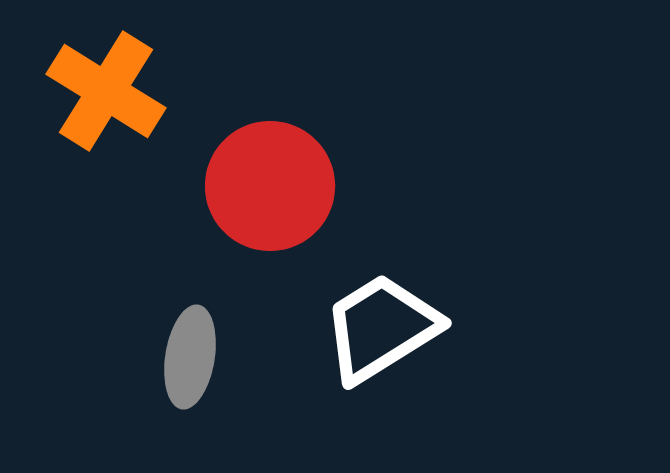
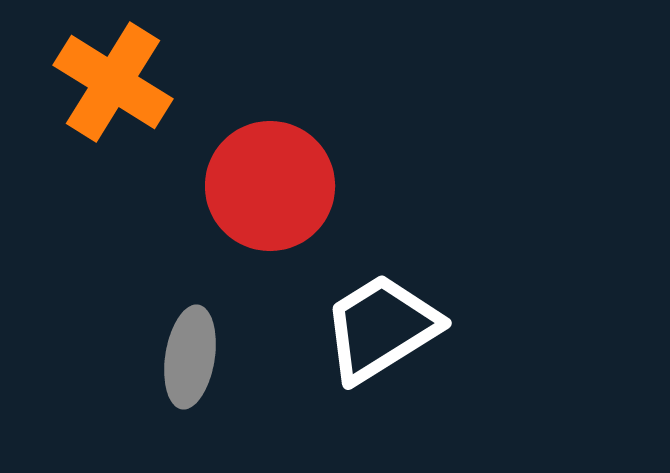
orange cross: moved 7 px right, 9 px up
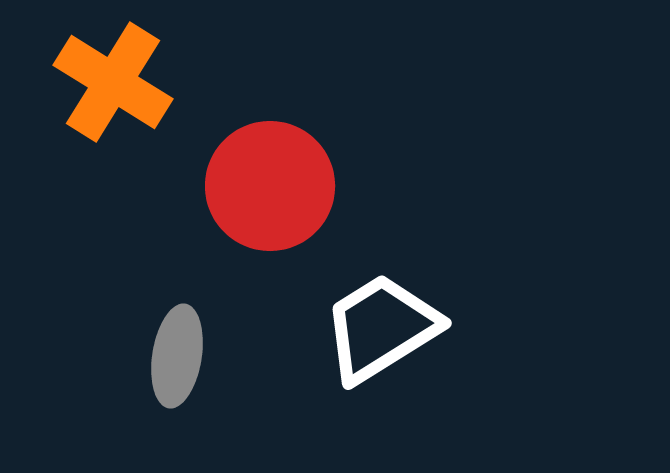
gray ellipse: moved 13 px left, 1 px up
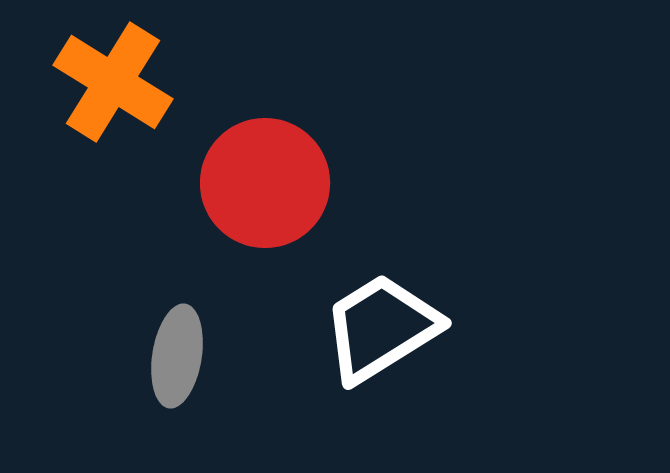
red circle: moved 5 px left, 3 px up
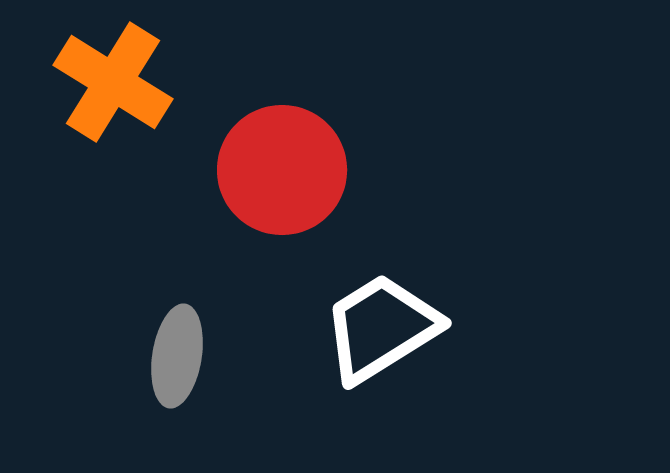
red circle: moved 17 px right, 13 px up
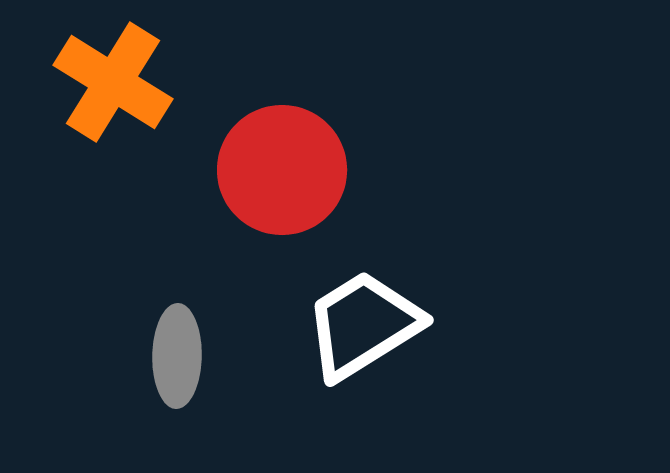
white trapezoid: moved 18 px left, 3 px up
gray ellipse: rotated 8 degrees counterclockwise
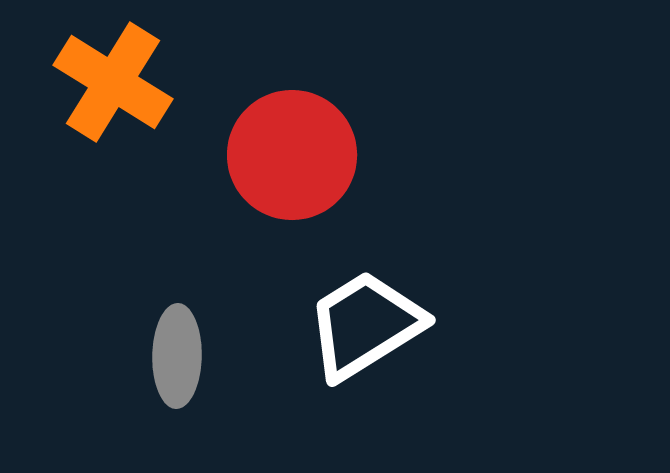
red circle: moved 10 px right, 15 px up
white trapezoid: moved 2 px right
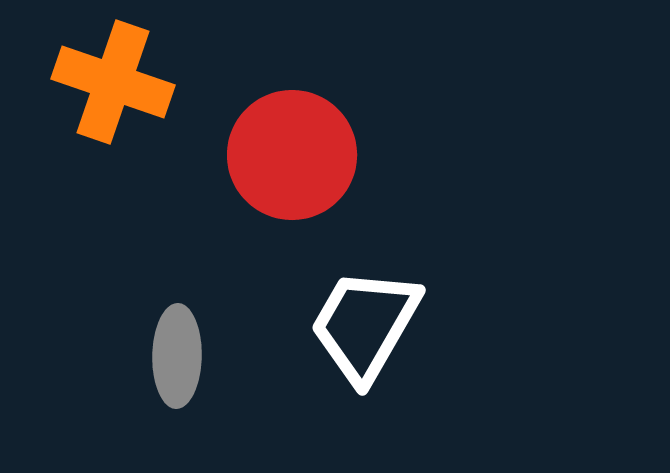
orange cross: rotated 13 degrees counterclockwise
white trapezoid: rotated 28 degrees counterclockwise
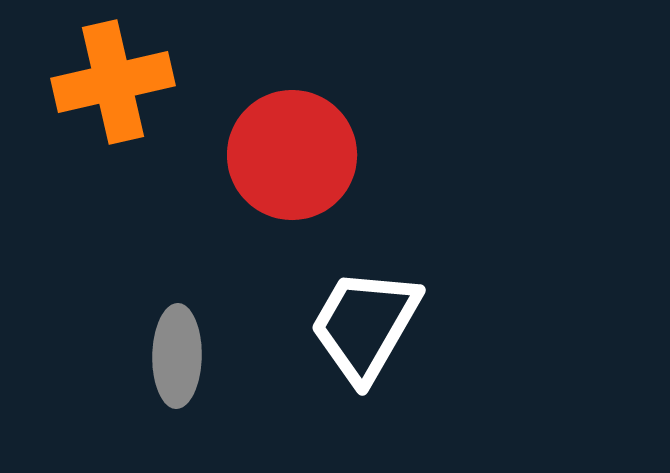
orange cross: rotated 32 degrees counterclockwise
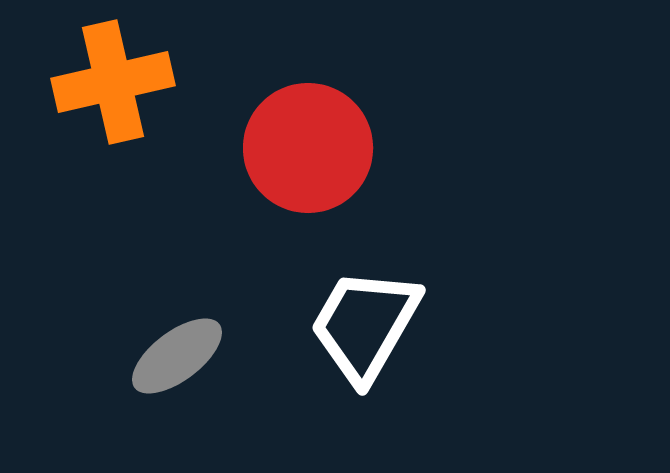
red circle: moved 16 px right, 7 px up
gray ellipse: rotated 52 degrees clockwise
